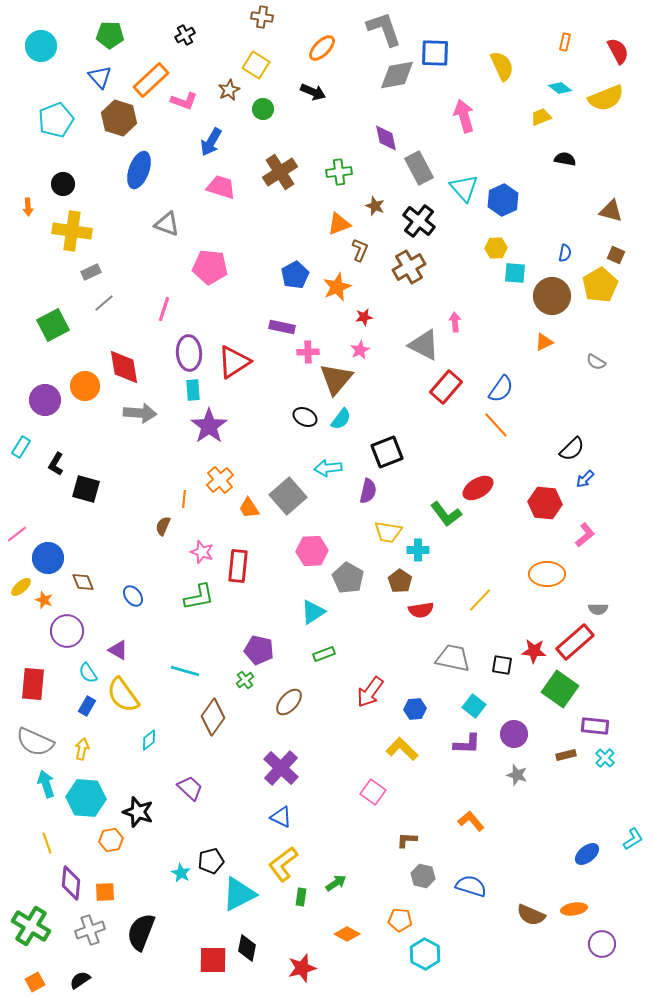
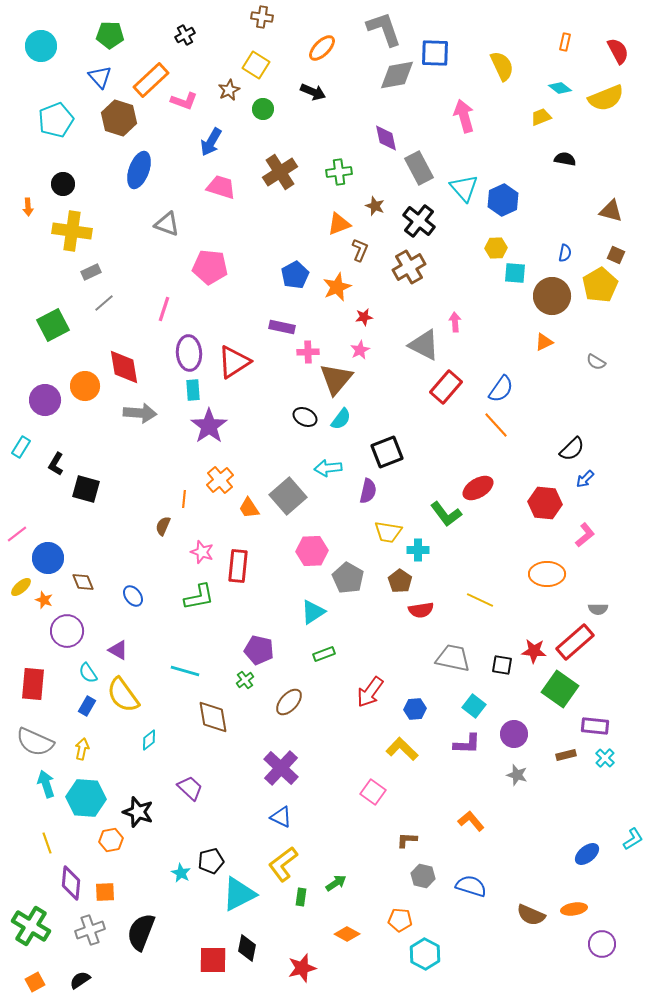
yellow line at (480, 600): rotated 72 degrees clockwise
brown diamond at (213, 717): rotated 45 degrees counterclockwise
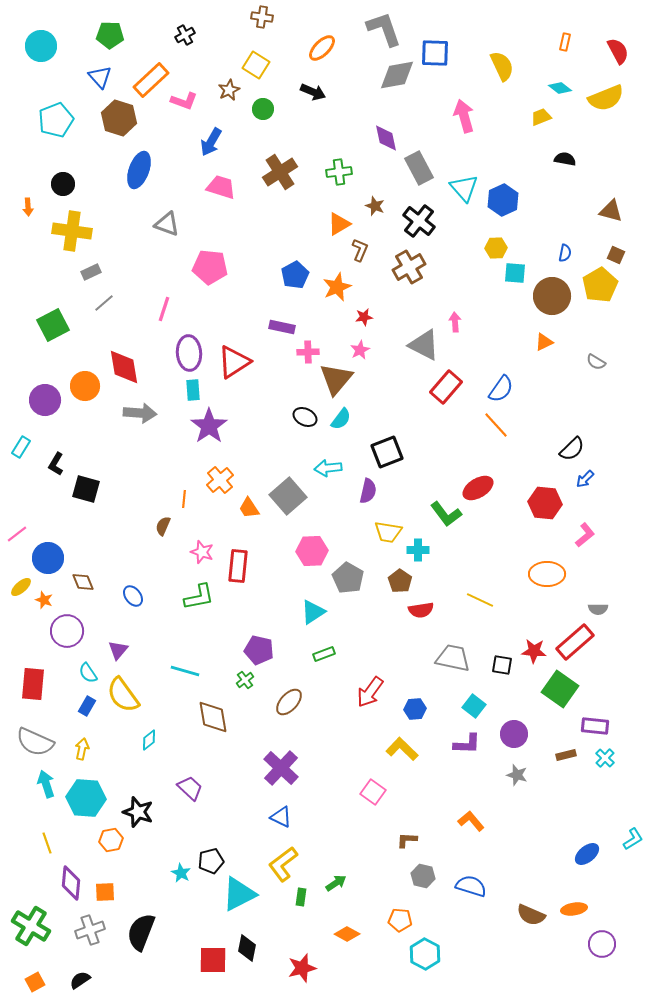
orange triangle at (339, 224): rotated 10 degrees counterclockwise
purple triangle at (118, 650): rotated 40 degrees clockwise
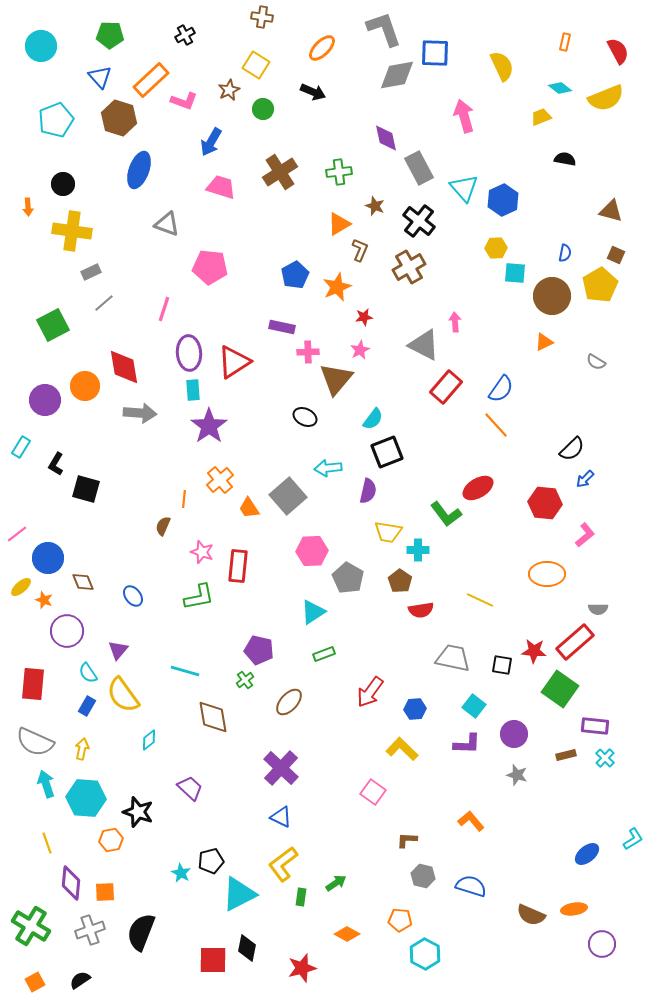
cyan semicircle at (341, 419): moved 32 px right
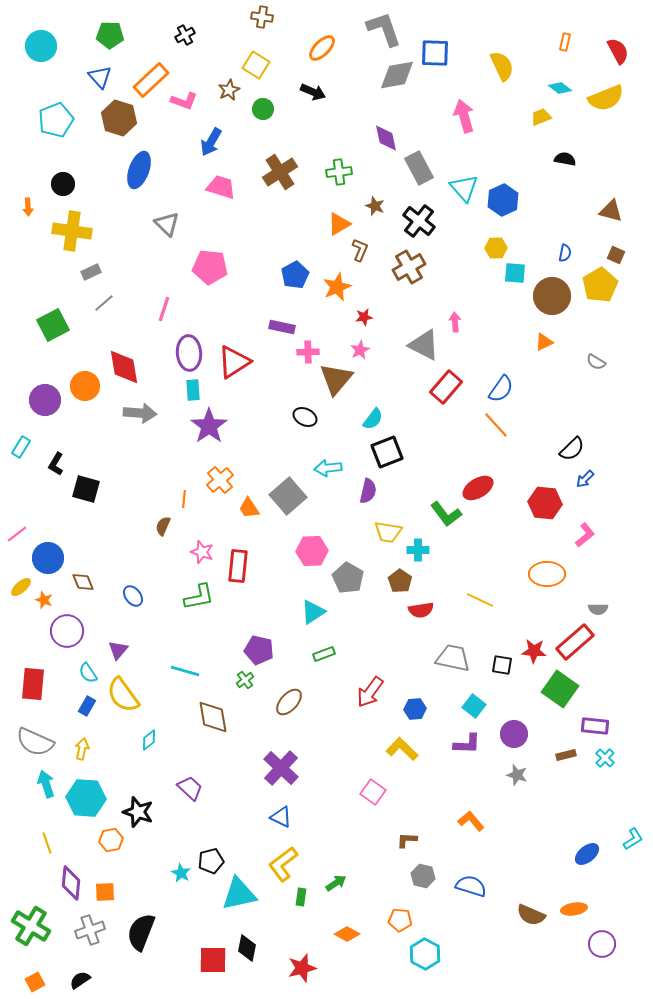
gray triangle at (167, 224): rotated 24 degrees clockwise
cyan triangle at (239, 894): rotated 15 degrees clockwise
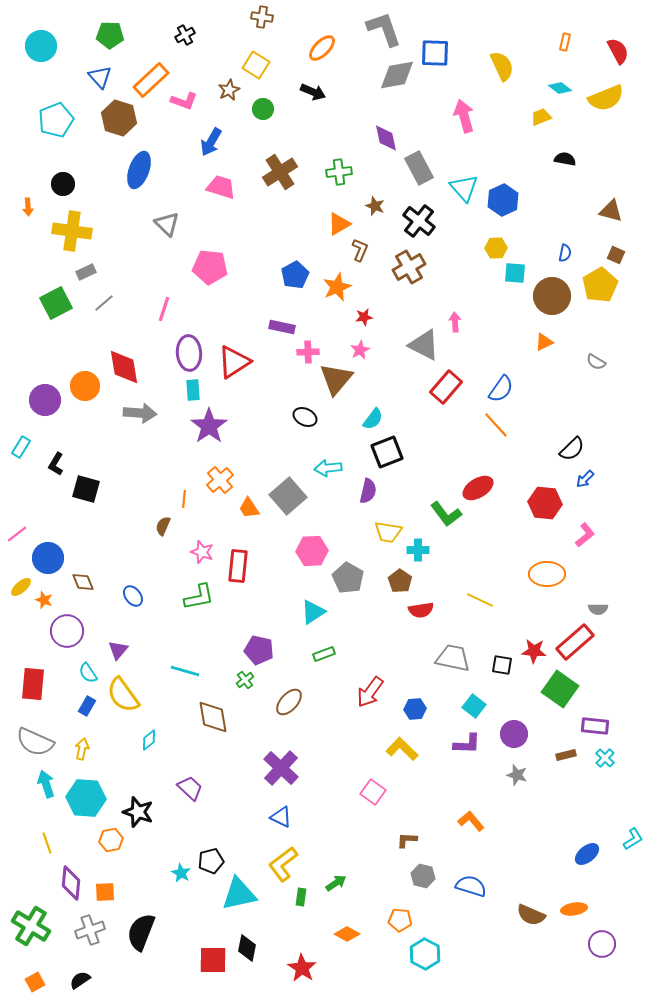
gray rectangle at (91, 272): moved 5 px left
green square at (53, 325): moved 3 px right, 22 px up
red star at (302, 968): rotated 24 degrees counterclockwise
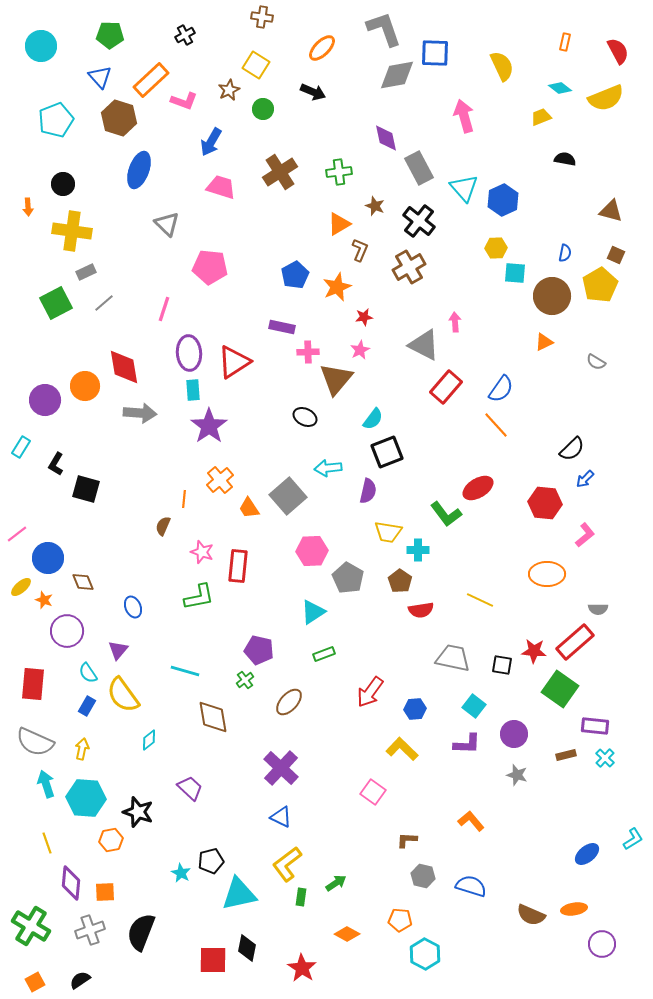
blue ellipse at (133, 596): moved 11 px down; rotated 15 degrees clockwise
yellow L-shape at (283, 864): moved 4 px right
